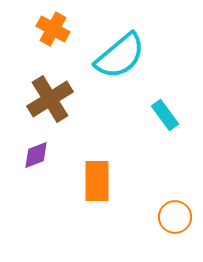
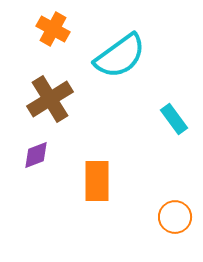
cyan semicircle: rotated 4 degrees clockwise
cyan rectangle: moved 9 px right, 4 px down
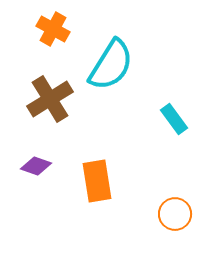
cyan semicircle: moved 9 px left, 9 px down; rotated 22 degrees counterclockwise
purple diamond: moved 11 px down; rotated 40 degrees clockwise
orange rectangle: rotated 9 degrees counterclockwise
orange circle: moved 3 px up
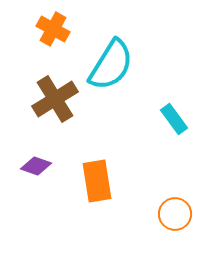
brown cross: moved 5 px right
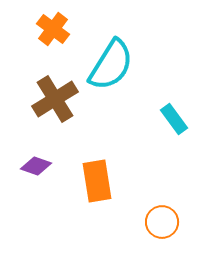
orange cross: rotated 8 degrees clockwise
orange circle: moved 13 px left, 8 px down
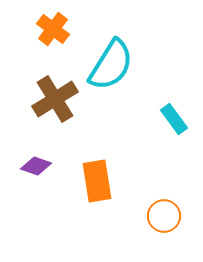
orange circle: moved 2 px right, 6 px up
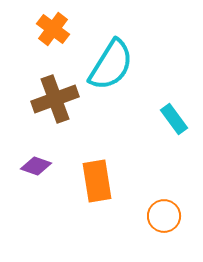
brown cross: rotated 12 degrees clockwise
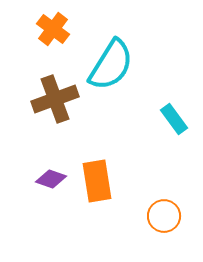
purple diamond: moved 15 px right, 13 px down
